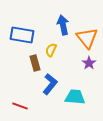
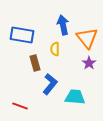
yellow semicircle: moved 4 px right, 1 px up; rotated 24 degrees counterclockwise
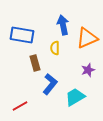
orange triangle: rotated 45 degrees clockwise
yellow semicircle: moved 1 px up
purple star: moved 1 px left, 7 px down; rotated 16 degrees clockwise
cyan trapezoid: rotated 35 degrees counterclockwise
red line: rotated 49 degrees counterclockwise
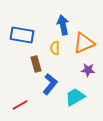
orange triangle: moved 3 px left, 5 px down
brown rectangle: moved 1 px right, 1 px down
purple star: rotated 24 degrees clockwise
red line: moved 1 px up
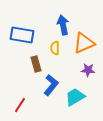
blue L-shape: moved 1 px right, 1 px down
red line: rotated 28 degrees counterclockwise
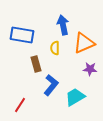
purple star: moved 2 px right, 1 px up
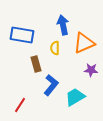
purple star: moved 1 px right, 1 px down
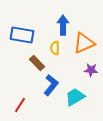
blue arrow: rotated 12 degrees clockwise
brown rectangle: moved 1 px right, 1 px up; rotated 28 degrees counterclockwise
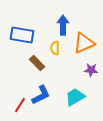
blue L-shape: moved 10 px left, 10 px down; rotated 25 degrees clockwise
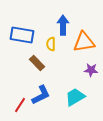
orange triangle: moved 1 px up; rotated 15 degrees clockwise
yellow semicircle: moved 4 px left, 4 px up
